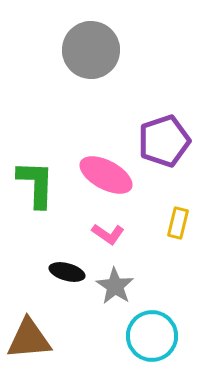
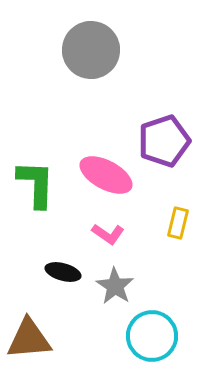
black ellipse: moved 4 px left
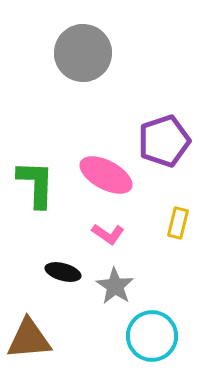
gray circle: moved 8 px left, 3 px down
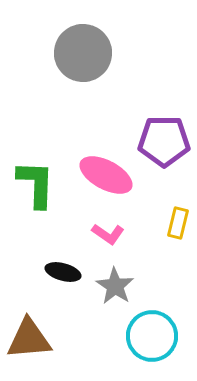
purple pentagon: rotated 18 degrees clockwise
